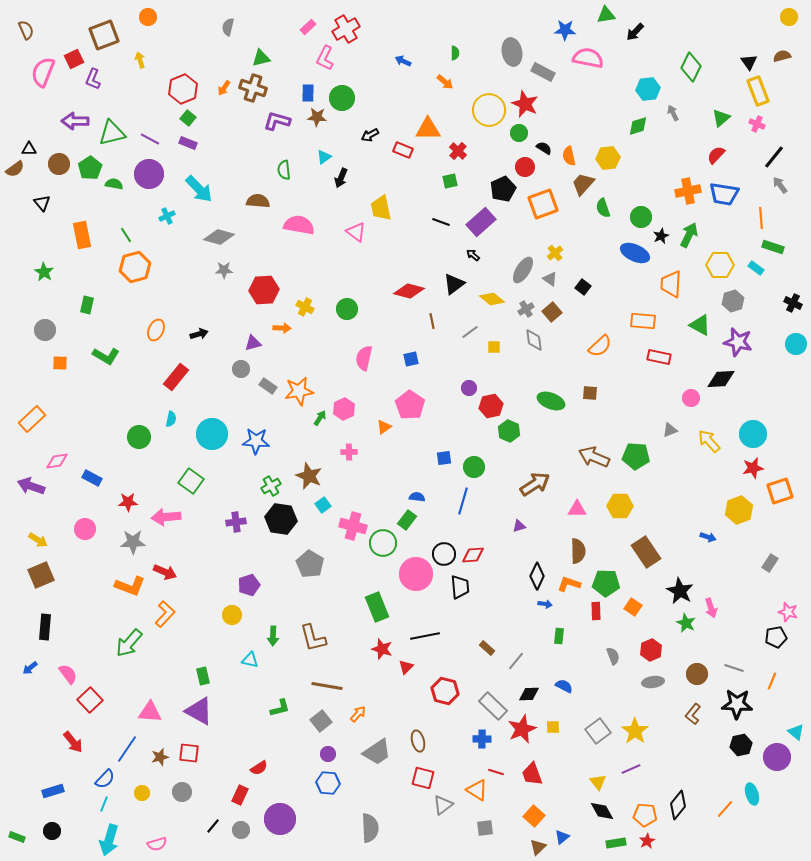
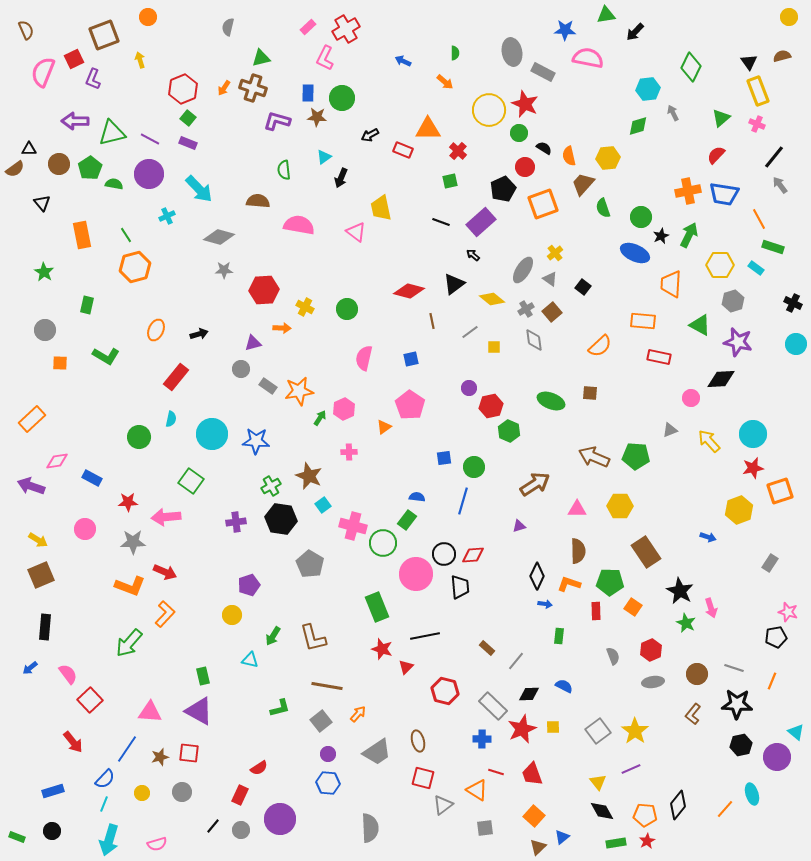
orange line at (761, 218): moved 2 px left, 1 px down; rotated 25 degrees counterclockwise
green pentagon at (606, 583): moved 4 px right, 1 px up
green arrow at (273, 636): rotated 30 degrees clockwise
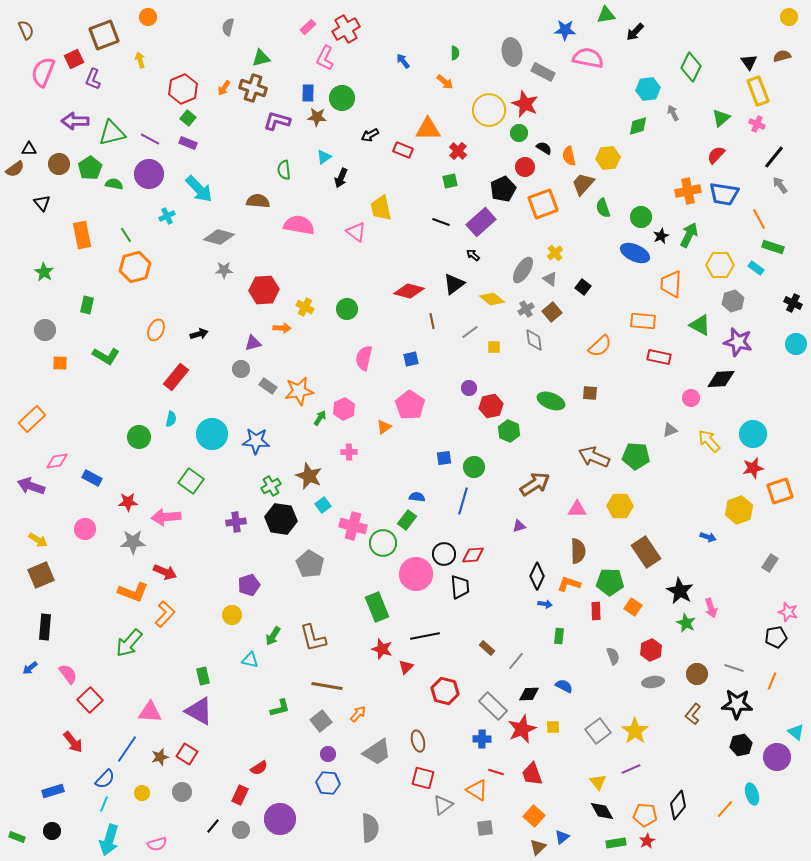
blue arrow at (403, 61): rotated 28 degrees clockwise
orange L-shape at (130, 586): moved 3 px right, 6 px down
red square at (189, 753): moved 2 px left, 1 px down; rotated 25 degrees clockwise
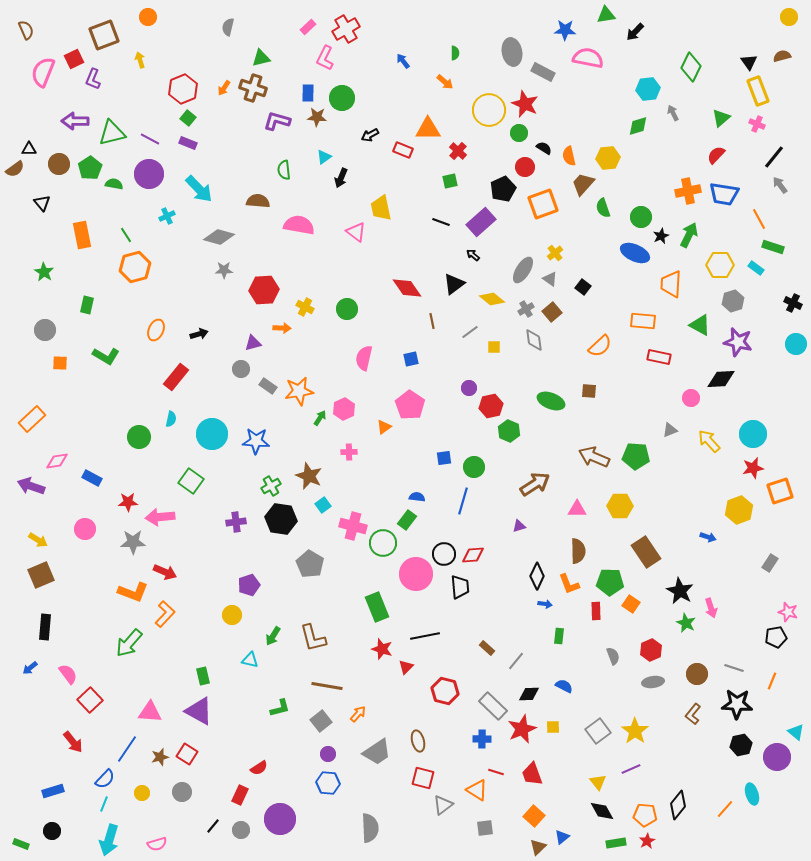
red diamond at (409, 291): moved 2 px left, 3 px up; rotated 40 degrees clockwise
brown square at (590, 393): moved 1 px left, 2 px up
pink arrow at (166, 517): moved 6 px left
orange L-shape at (569, 584): rotated 130 degrees counterclockwise
orange square at (633, 607): moved 2 px left, 3 px up
green rectangle at (17, 837): moved 4 px right, 7 px down
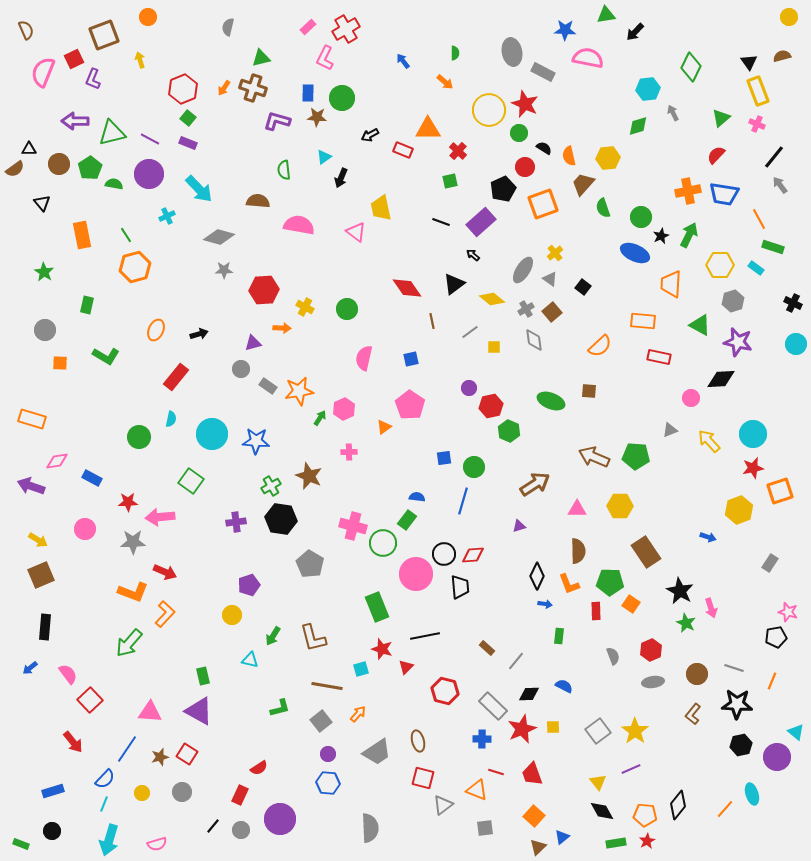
orange rectangle at (32, 419): rotated 60 degrees clockwise
cyan square at (323, 505): moved 38 px right, 164 px down; rotated 21 degrees clockwise
orange triangle at (477, 790): rotated 10 degrees counterclockwise
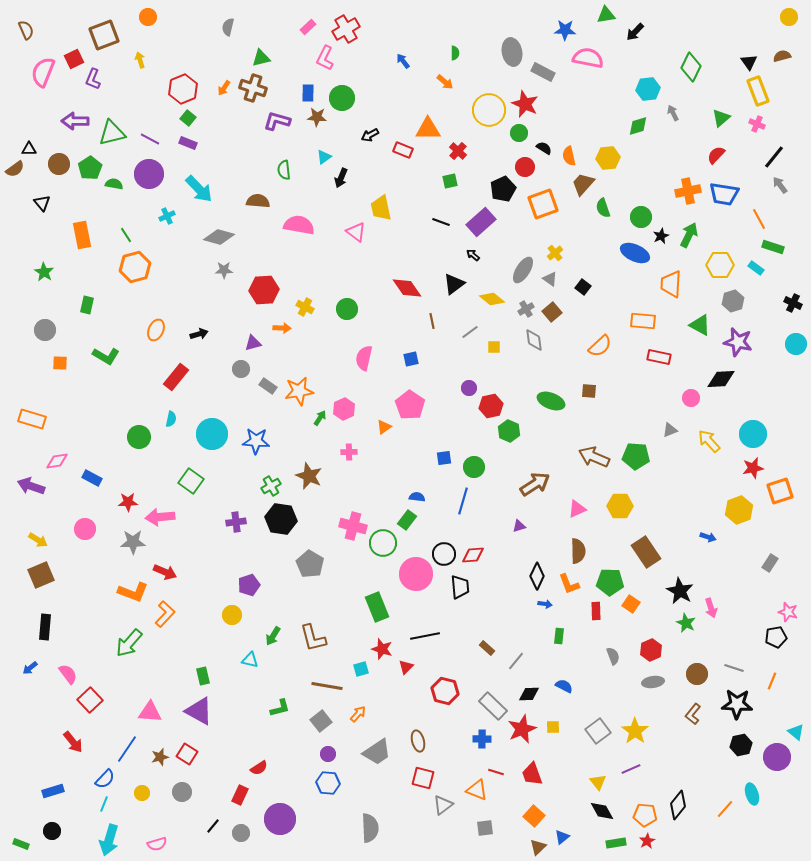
pink triangle at (577, 509): rotated 24 degrees counterclockwise
gray circle at (241, 830): moved 3 px down
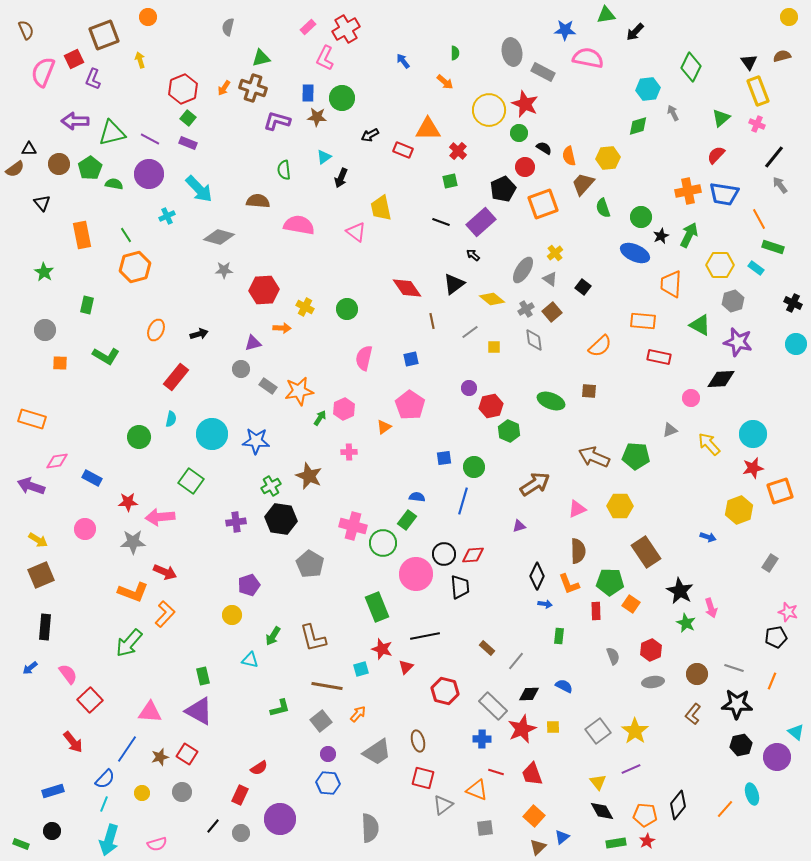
yellow arrow at (709, 441): moved 3 px down
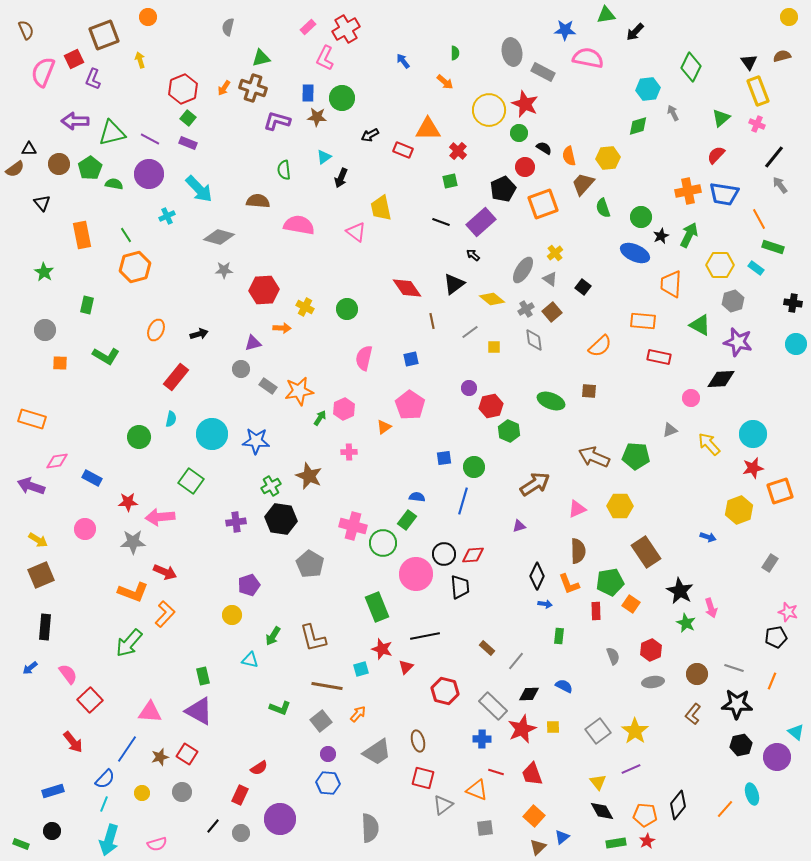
black cross at (793, 303): rotated 18 degrees counterclockwise
green pentagon at (610, 582): rotated 12 degrees counterclockwise
green L-shape at (280, 708): rotated 35 degrees clockwise
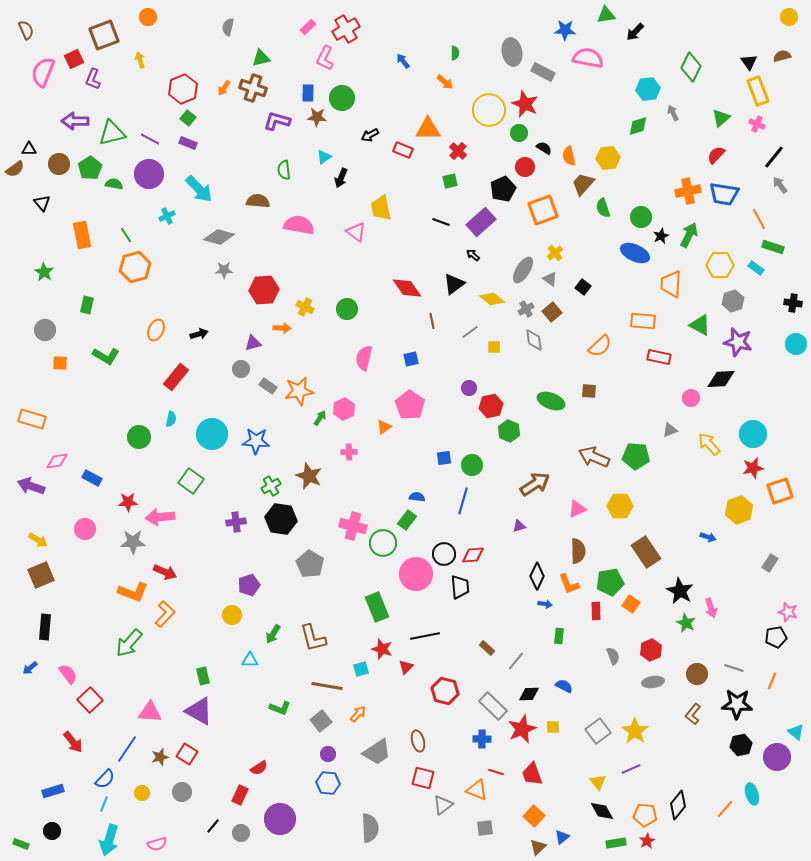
orange square at (543, 204): moved 6 px down
green circle at (474, 467): moved 2 px left, 2 px up
green arrow at (273, 636): moved 2 px up
cyan triangle at (250, 660): rotated 12 degrees counterclockwise
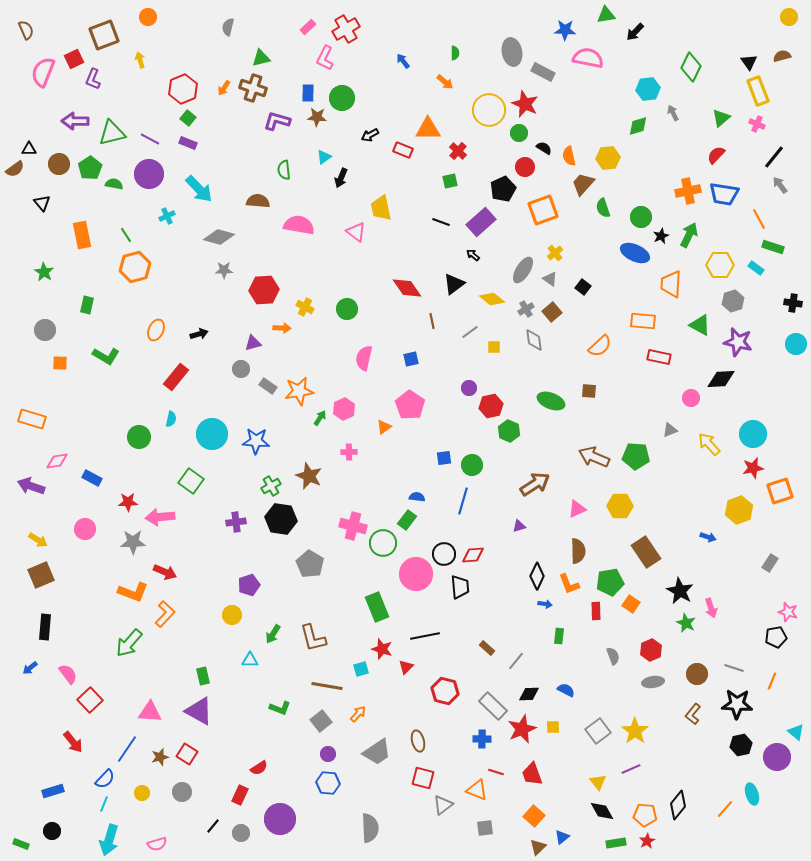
blue semicircle at (564, 686): moved 2 px right, 4 px down
